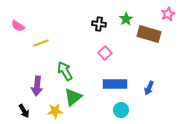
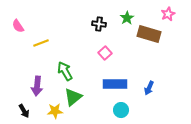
green star: moved 1 px right, 1 px up
pink semicircle: rotated 24 degrees clockwise
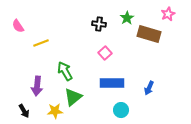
blue rectangle: moved 3 px left, 1 px up
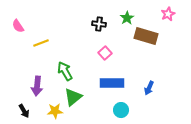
brown rectangle: moved 3 px left, 2 px down
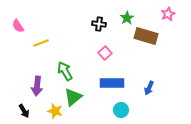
yellow star: rotated 21 degrees clockwise
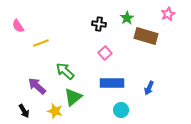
green arrow: rotated 18 degrees counterclockwise
purple arrow: rotated 126 degrees clockwise
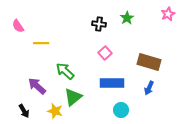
brown rectangle: moved 3 px right, 26 px down
yellow line: rotated 21 degrees clockwise
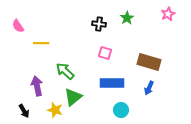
pink square: rotated 32 degrees counterclockwise
purple arrow: rotated 36 degrees clockwise
yellow star: moved 1 px up
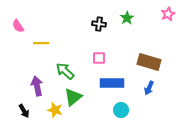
pink square: moved 6 px left, 5 px down; rotated 16 degrees counterclockwise
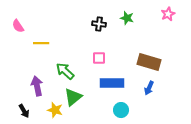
green star: rotated 24 degrees counterclockwise
